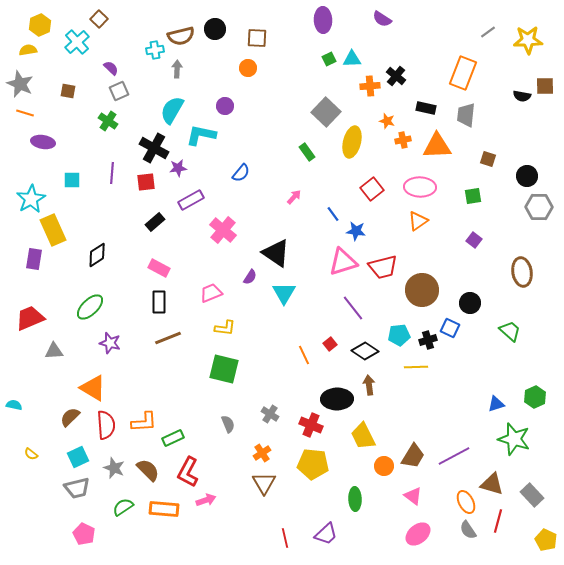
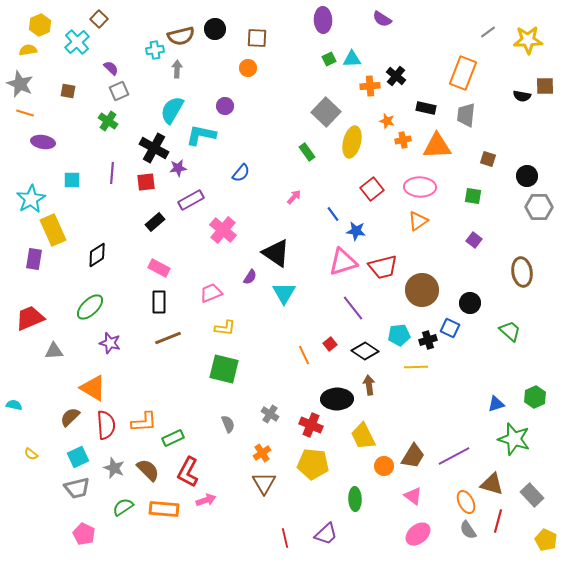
green square at (473, 196): rotated 18 degrees clockwise
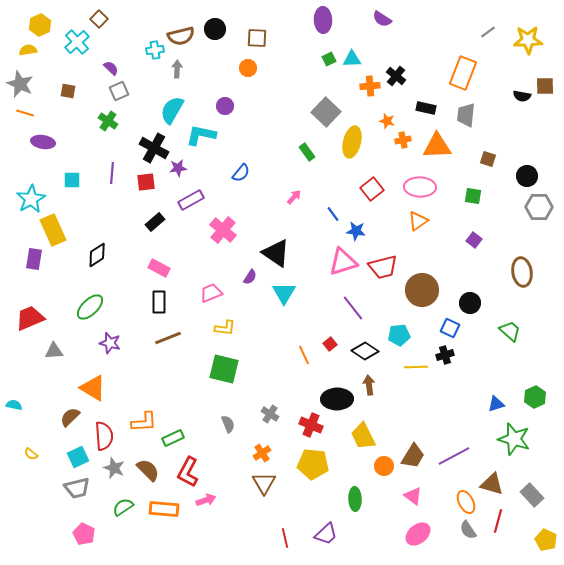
black cross at (428, 340): moved 17 px right, 15 px down
red semicircle at (106, 425): moved 2 px left, 11 px down
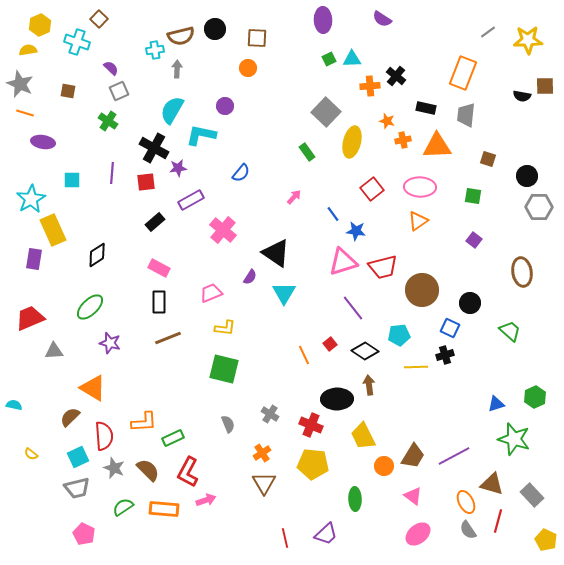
cyan cross at (77, 42): rotated 30 degrees counterclockwise
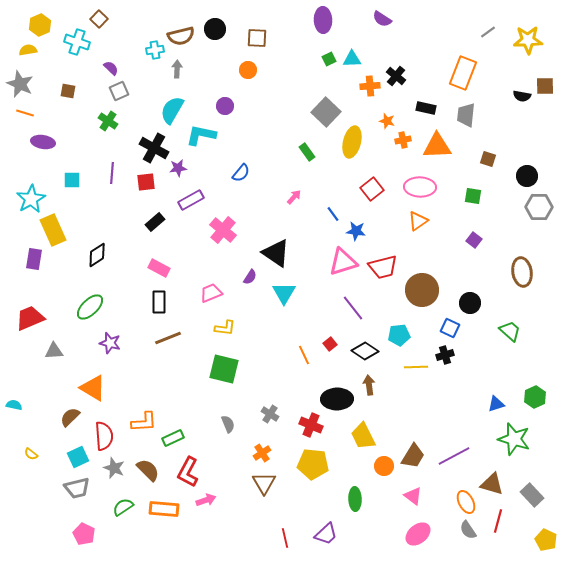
orange circle at (248, 68): moved 2 px down
